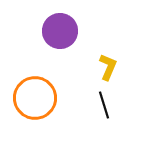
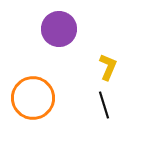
purple circle: moved 1 px left, 2 px up
orange circle: moved 2 px left
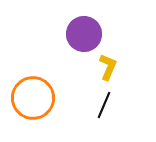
purple circle: moved 25 px right, 5 px down
black line: rotated 40 degrees clockwise
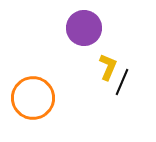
purple circle: moved 6 px up
black line: moved 18 px right, 23 px up
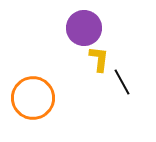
yellow L-shape: moved 9 px left, 8 px up; rotated 16 degrees counterclockwise
black line: rotated 52 degrees counterclockwise
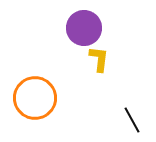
black line: moved 10 px right, 38 px down
orange circle: moved 2 px right
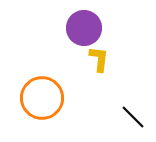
orange circle: moved 7 px right
black line: moved 1 px right, 3 px up; rotated 16 degrees counterclockwise
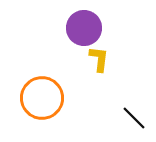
black line: moved 1 px right, 1 px down
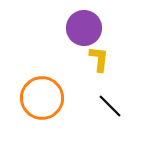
black line: moved 24 px left, 12 px up
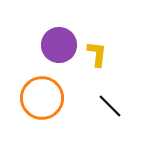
purple circle: moved 25 px left, 17 px down
yellow L-shape: moved 2 px left, 5 px up
